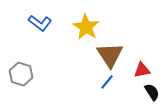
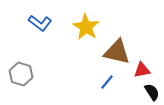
brown triangle: moved 7 px right, 3 px up; rotated 44 degrees counterclockwise
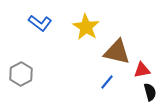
gray hexagon: rotated 15 degrees clockwise
black semicircle: moved 2 px left; rotated 18 degrees clockwise
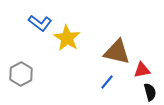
yellow star: moved 19 px left, 11 px down
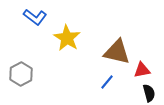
blue L-shape: moved 5 px left, 6 px up
black semicircle: moved 1 px left, 1 px down
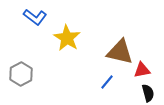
brown triangle: moved 3 px right
black semicircle: moved 1 px left
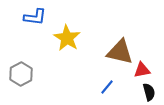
blue L-shape: rotated 30 degrees counterclockwise
blue line: moved 5 px down
black semicircle: moved 1 px right, 1 px up
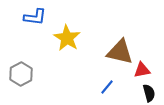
black semicircle: moved 1 px down
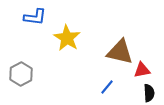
black semicircle: rotated 12 degrees clockwise
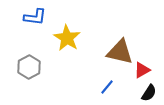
red triangle: rotated 18 degrees counterclockwise
gray hexagon: moved 8 px right, 7 px up
black semicircle: rotated 36 degrees clockwise
